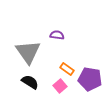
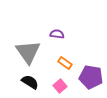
purple semicircle: moved 1 px up
orange rectangle: moved 2 px left, 6 px up
purple pentagon: moved 1 px right, 2 px up
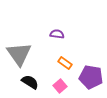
gray triangle: moved 9 px left, 2 px down
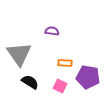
purple semicircle: moved 5 px left, 3 px up
orange rectangle: rotated 32 degrees counterclockwise
purple pentagon: moved 3 px left
pink square: rotated 24 degrees counterclockwise
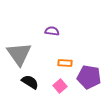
purple pentagon: moved 1 px right
pink square: rotated 24 degrees clockwise
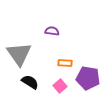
purple pentagon: moved 1 px left, 1 px down
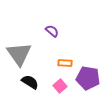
purple semicircle: rotated 32 degrees clockwise
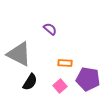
purple semicircle: moved 2 px left, 2 px up
gray triangle: rotated 28 degrees counterclockwise
purple pentagon: moved 1 px down
black semicircle: rotated 90 degrees clockwise
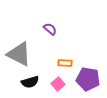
black semicircle: rotated 42 degrees clockwise
pink square: moved 2 px left, 2 px up
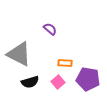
pink square: moved 2 px up
